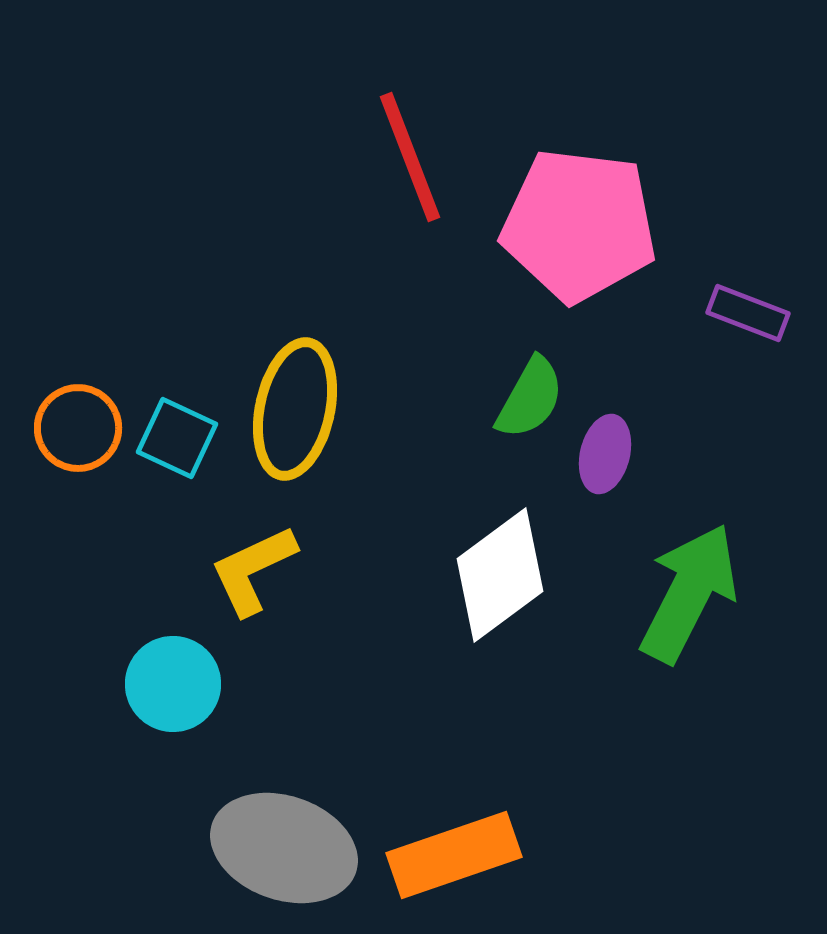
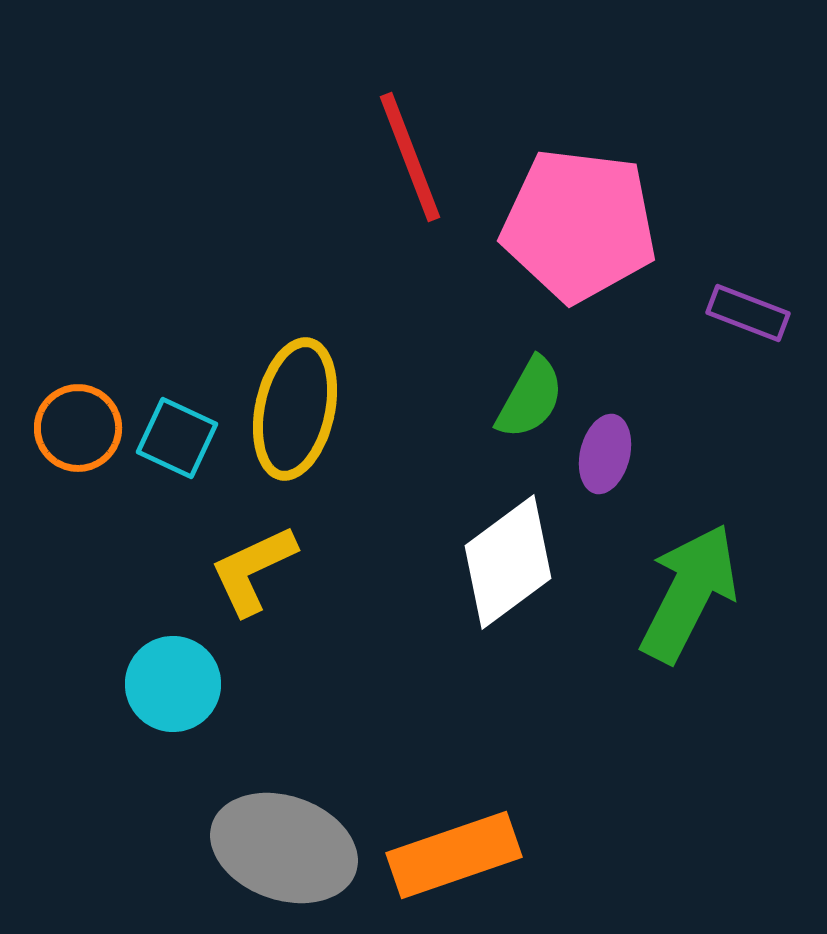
white diamond: moved 8 px right, 13 px up
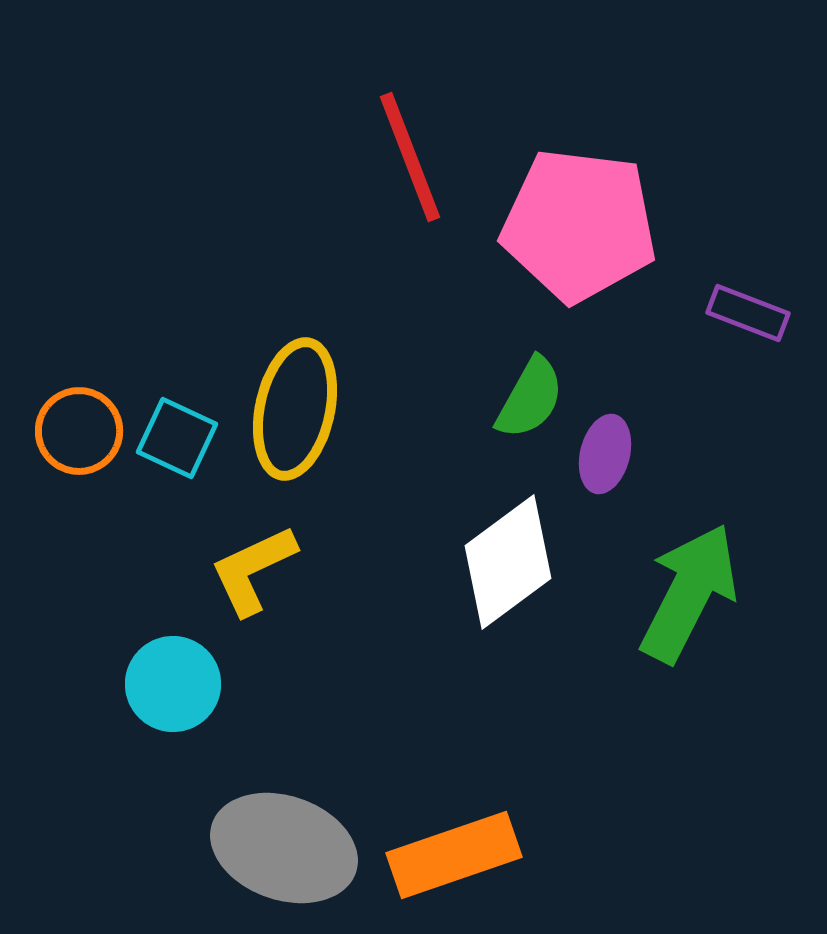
orange circle: moved 1 px right, 3 px down
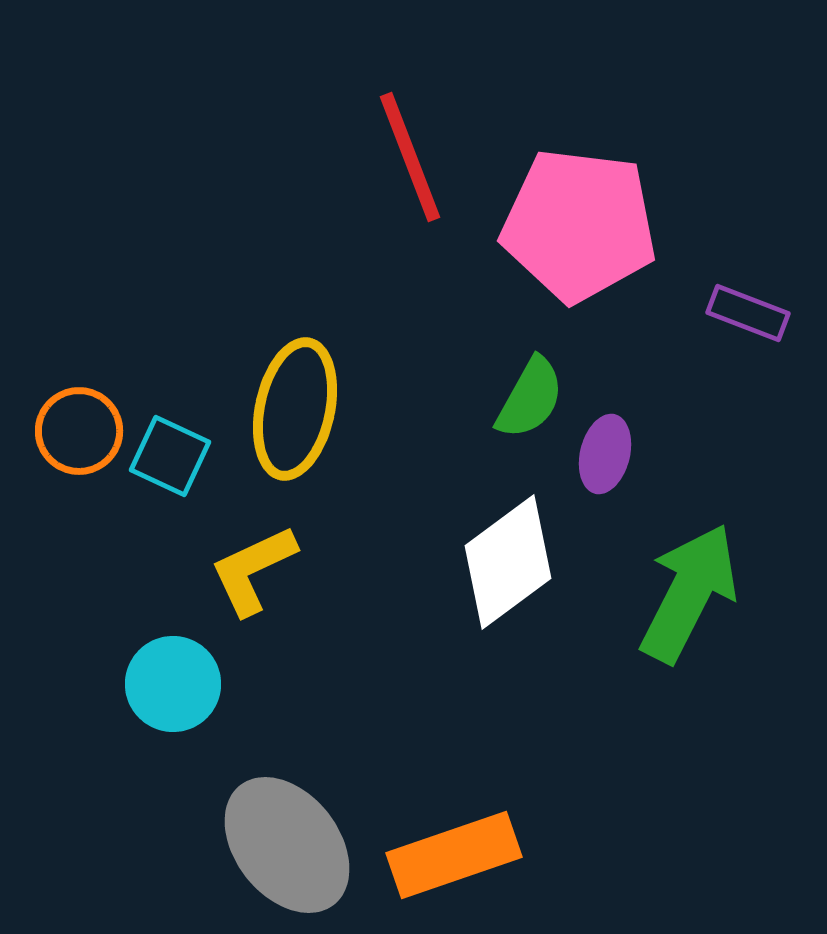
cyan square: moved 7 px left, 18 px down
gray ellipse: moved 3 px right, 3 px up; rotated 33 degrees clockwise
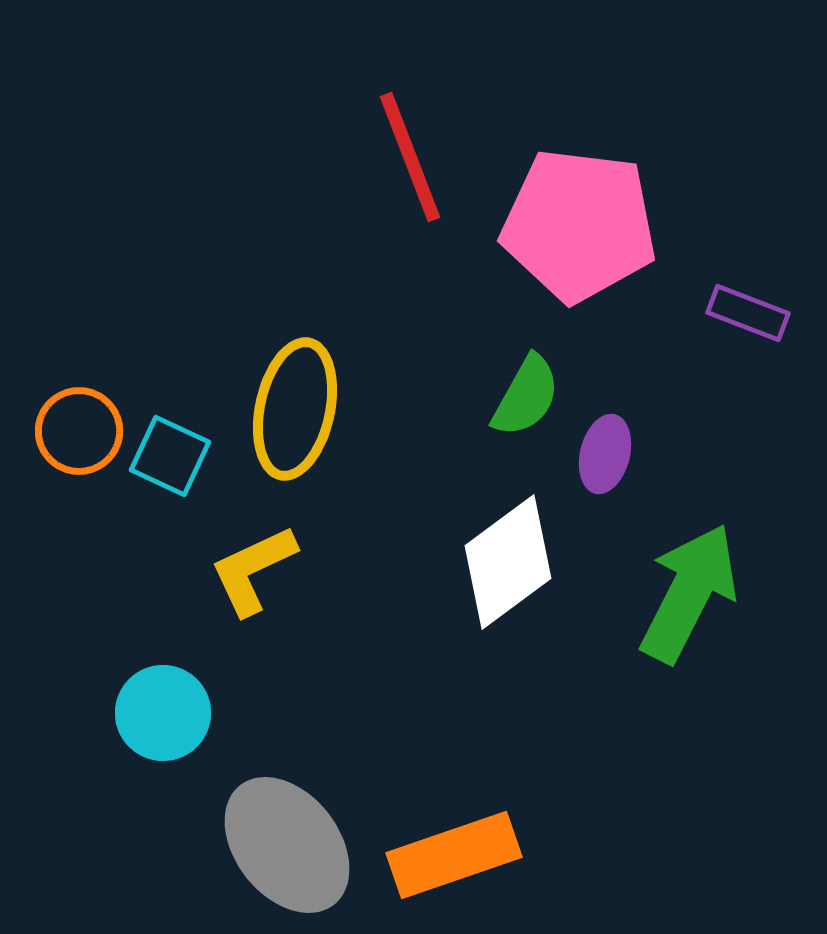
green semicircle: moved 4 px left, 2 px up
cyan circle: moved 10 px left, 29 px down
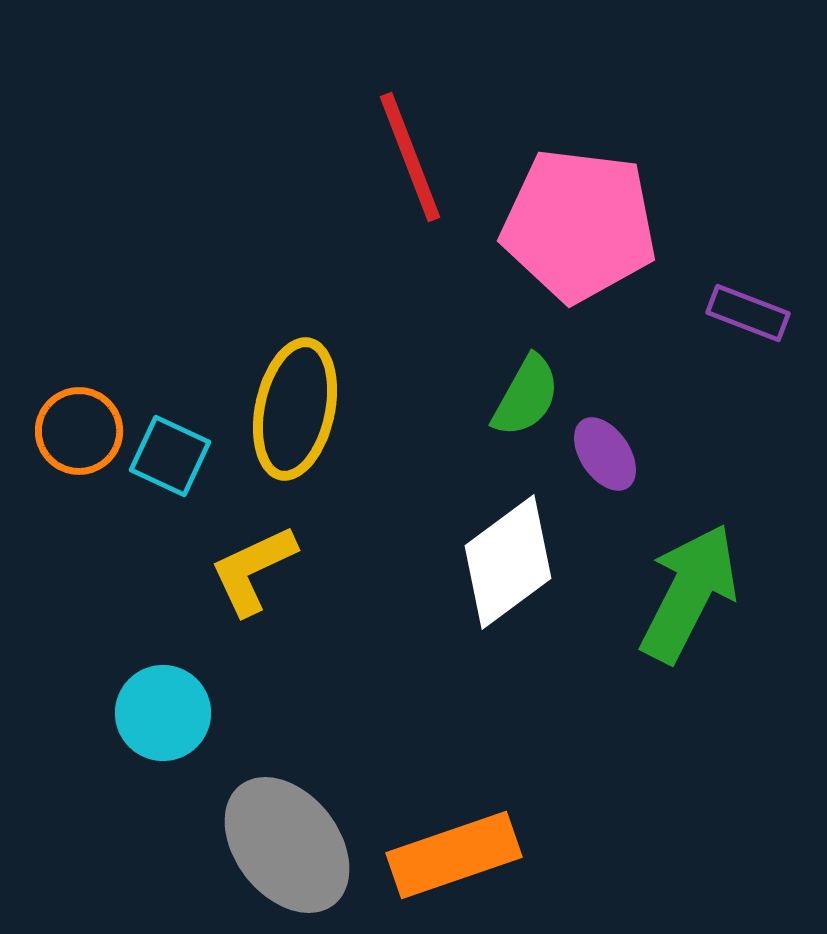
purple ellipse: rotated 48 degrees counterclockwise
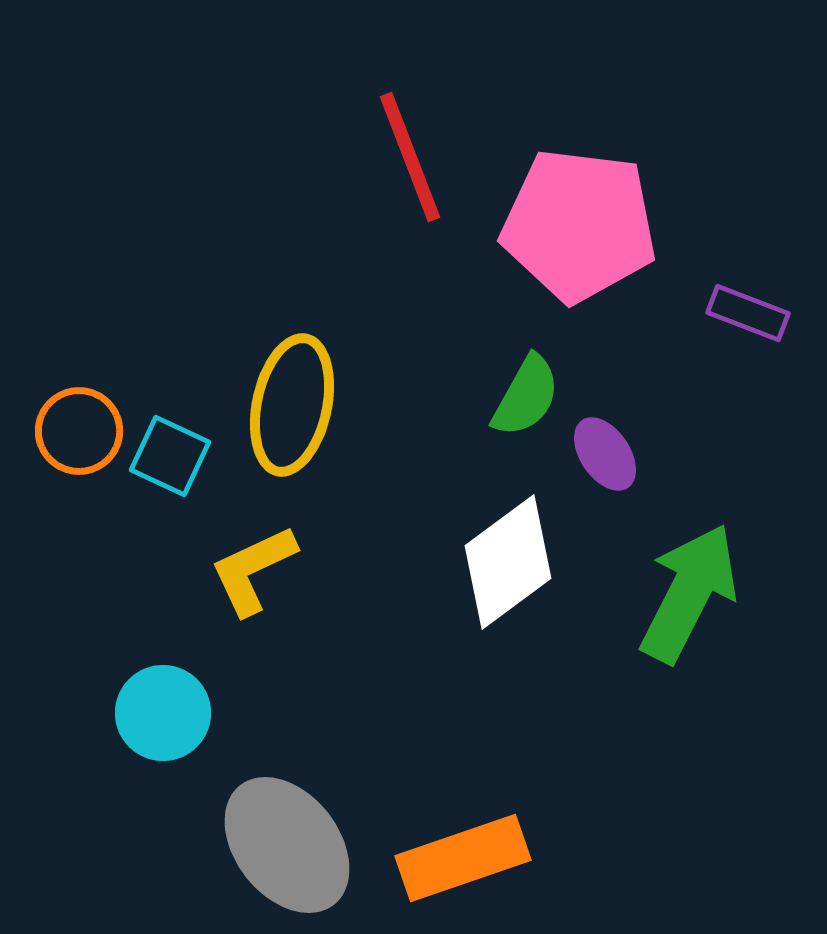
yellow ellipse: moved 3 px left, 4 px up
orange rectangle: moved 9 px right, 3 px down
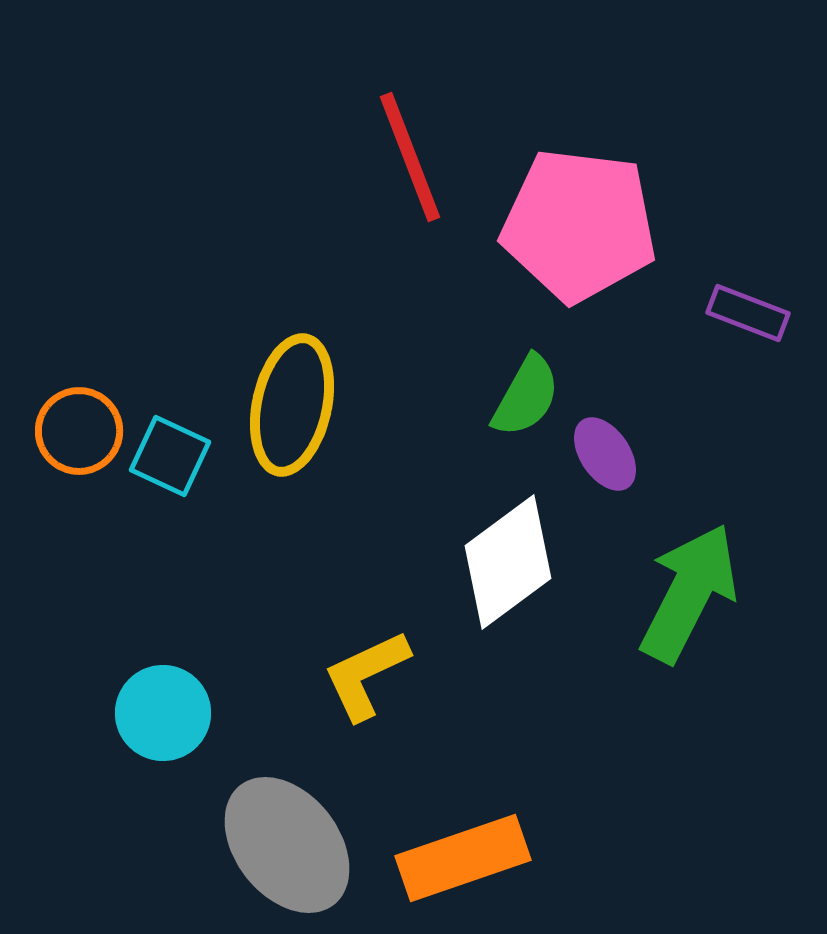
yellow L-shape: moved 113 px right, 105 px down
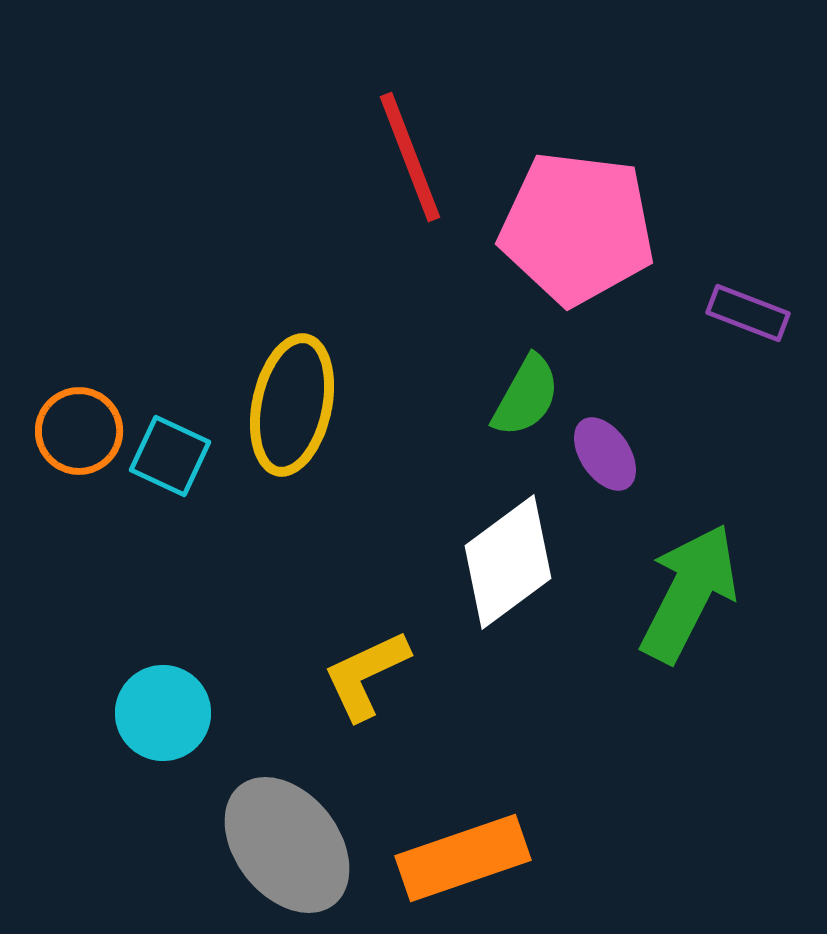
pink pentagon: moved 2 px left, 3 px down
